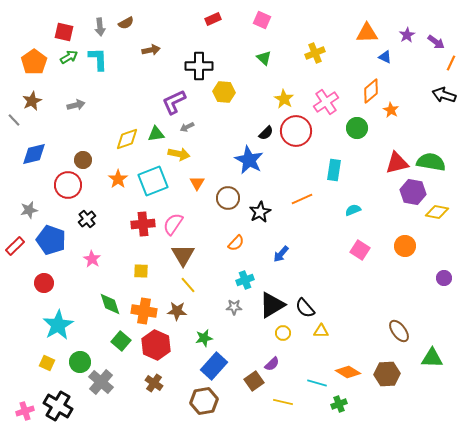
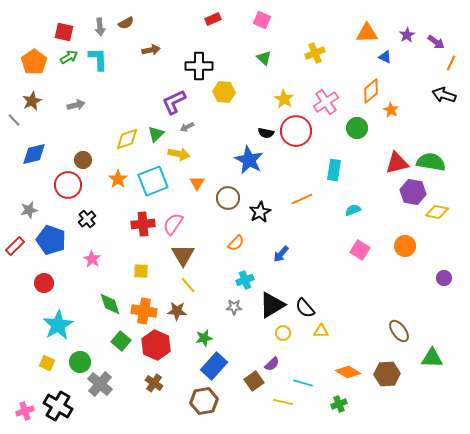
black semicircle at (266, 133): rotated 56 degrees clockwise
green triangle at (156, 134): rotated 36 degrees counterclockwise
gray cross at (101, 382): moved 1 px left, 2 px down
cyan line at (317, 383): moved 14 px left
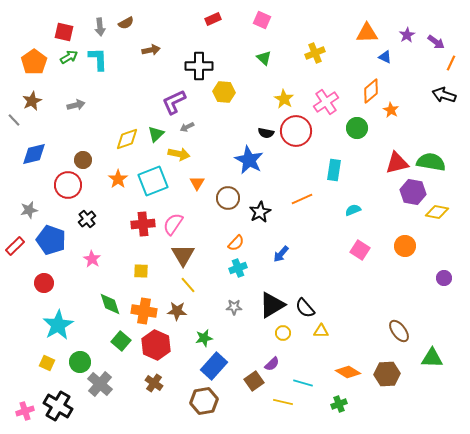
cyan cross at (245, 280): moved 7 px left, 12 px up
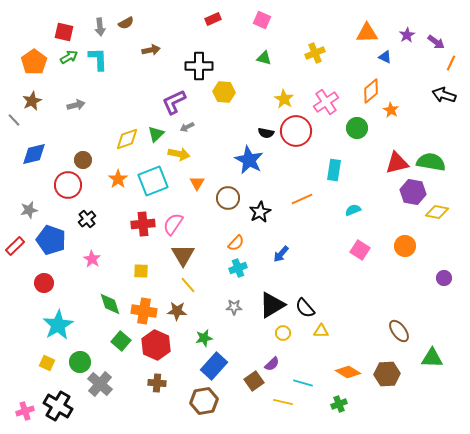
green triangle at (264, 58): rotated 28 degrees counterclockwise
brown cross at (154, 383): moved 3 px right; rotated 30 degrees counterclockwise
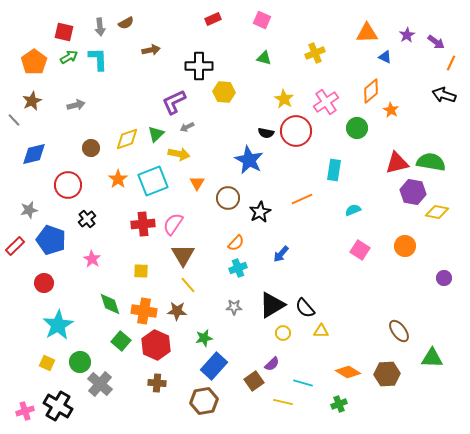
brown circle at (83, 160): moved 8 px right, 12 px up
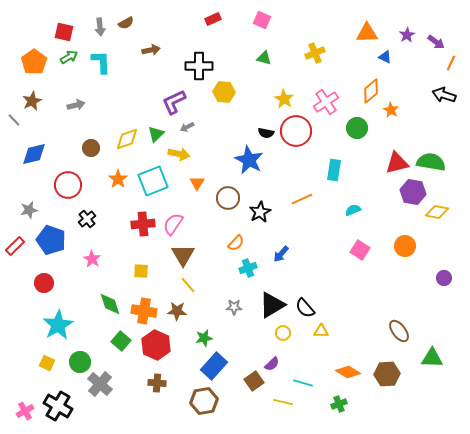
cyan L-shape at (98, 59): moved 3 px right, 3 px down
cyan cross at (238, 268): moved 10 px right
pink cross at (25, 411): rotated 12 degrees counterclockwise
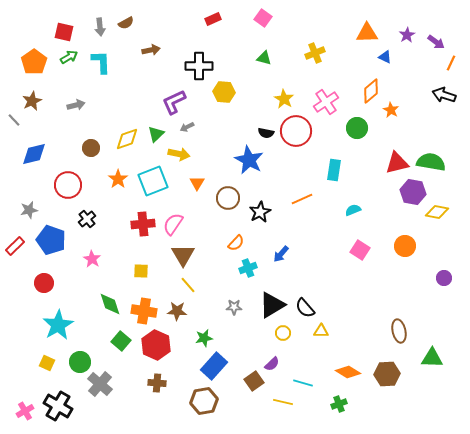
pink square at (262, 20): moved 1 px right, 2 px up; rotated 12 degrees clockwise
brown ellipse at (399, 331): rotated 25 degrees clockwise
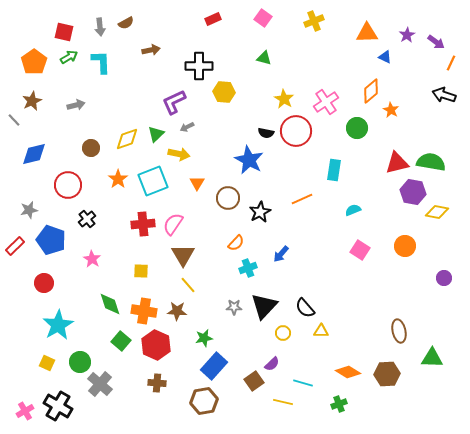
yellow cross at (315, 53): moved 1 px left, 32 px up
black triangle at (272, 305): moved 8 px left, 1 px down; rotated 16 degrees counterclockwise
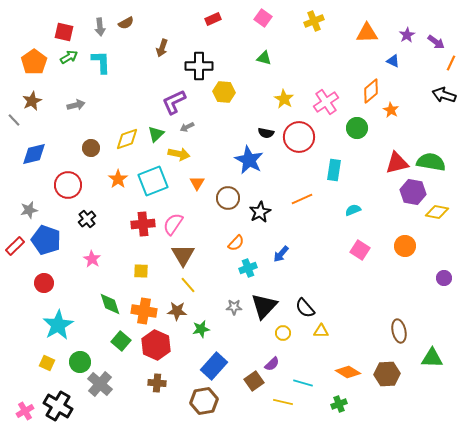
brown arrow at (151, 50): moved 11 px right, 2 px up; rotated 120 degrees clockwise
blue triangle at (385, 57): moved 8 px right, 4 px down
red circle at (296, 131): moved 3 px right, 6 px down
blue pentagon at (51, 240): moved 5 px left
green star at (204, 338): moved 3 px left, 9 px up
